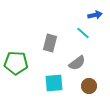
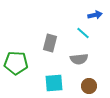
gray semicircle: moved 2 px right, 4 px up; rotated 30 degrees clockwise
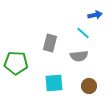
gray semicircle: moved 3 px up
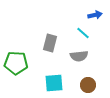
brown circle: moved 1 px left, 1 px up
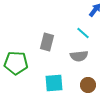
blue arrow: moved 5 px up; rotated 40 degrees counterclockwise
gray rectangle: moved 3 px left, 1 px up
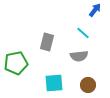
green pentagon: rotated 15 degrees counterclockwise
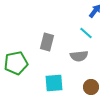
blue arrow: moved 1 px down
cyan line: moved 3 px right
brown circle: moved 3 px right, 2 px down
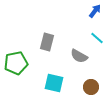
cyan line: moved 11 px right, 5 px down
gray semicircle: rotated 36 degrees clockwise
cyan square: rotated 18 degrees clockwise
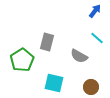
green pentagon: moved 6 px right, 3 px up; rotated 20 degrees counterclockwise
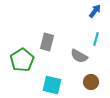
cyan line: moved 1 px left, 1 px down; rotated 64 degrees clockwise
cyan square: moved 2 px left, 2 px down
brown circle: moved 5 px up
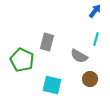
green pentagon: rotated 15 degrees counterclockwise
brown circle: moved 1 px left, 3 px up
